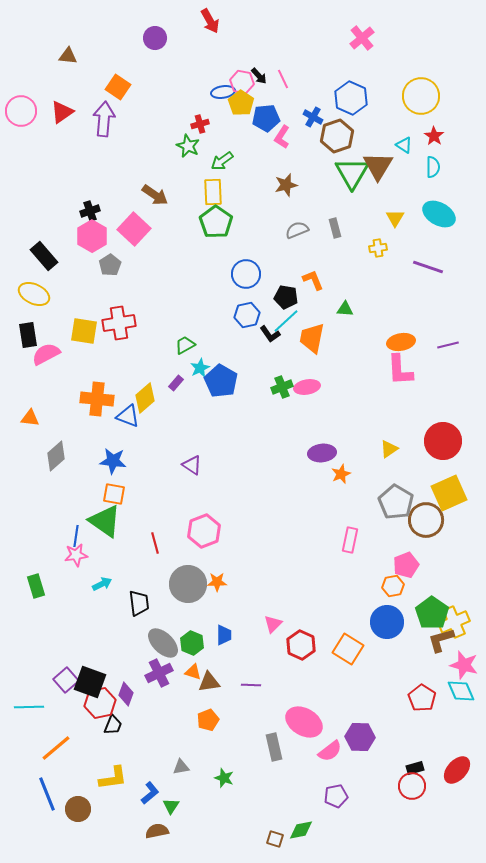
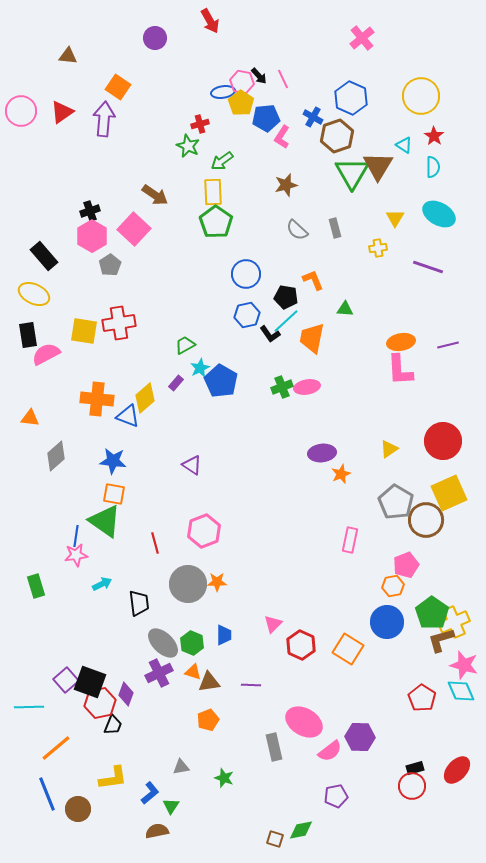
gray semicircle at (297, 230): rotated 115 degrees counterclockwise
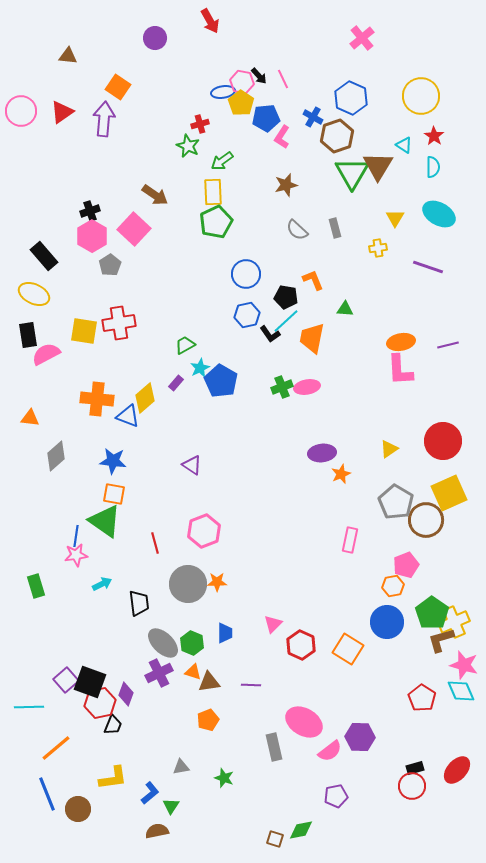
green pentagon at (216, 222): rotated 12 degrees clockwise
blue trapezoid at (224, 635): moved 1 px right, 2 px up
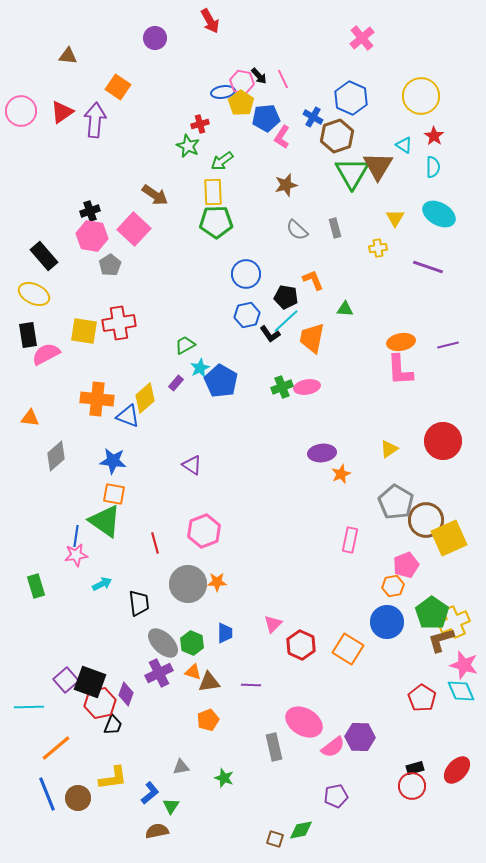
purple arrow at (104, 119): moved 9 px left, 1 px down
green pentagon at (216, 222): rotated 24 degrees clockwise
pink hexagon at (92, 236): rotated 20 degrees counterclockwise
yellow square at (449, 493): moved 45 px down
pink semicircle at (330, 751): moved 3 px right, 4 px up
brown circle at (78, 809): moved 11 px up
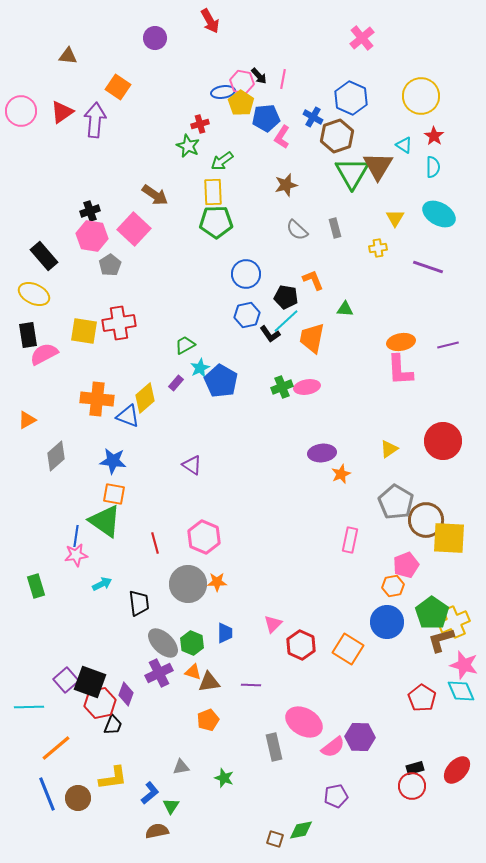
pink line at (283, 79): rotated 36 degrees clockwise
pink semicircle at (46, 354): moved 2 px left
orange triangle at (30, 418): moved 3 px left, 2 px down; rotated 36 degrees counterclockwise
pink hexagon at (204, 531): moved 6 px down; rotated 16 degrees counterclockwise
yellow square at (449, 538): rotated 27 degrees clockwise
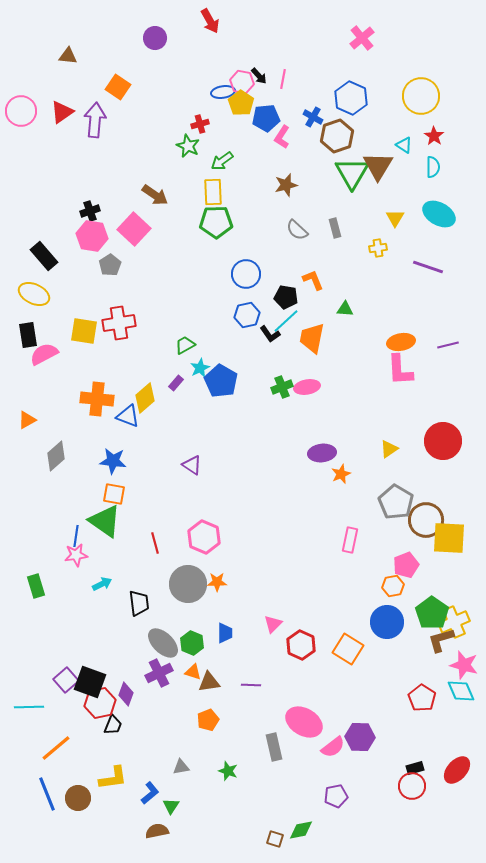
green star at (224, 778): moved 4 px right, 7 px up
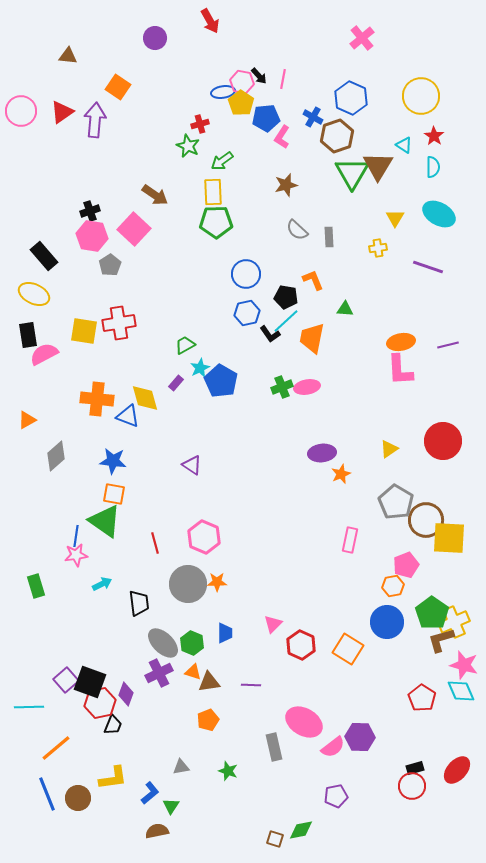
gray rectangle at (335, 228): moved 6 px left, 9 px down; rotated 12 degrees clockwise
blue hexagon at (247, 315): moved 2 px up
yellow diamond at (145, 398): rotated 64 degrees counterclockwise
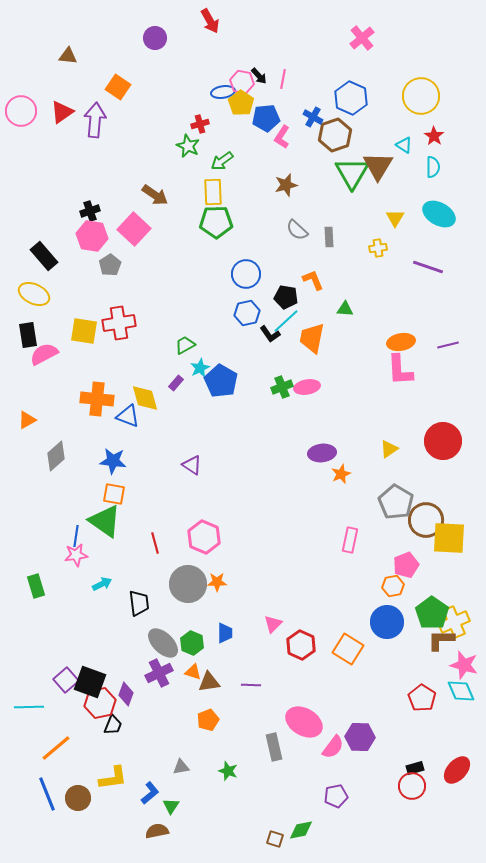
brown hexagon at (337, 136): moved 2 px left, 1 px up
brown L-shape at (441, 640): rotated 16 degrees clockwise
pink semicircle at (333, 747): rotated 15 degrees counterclockwise
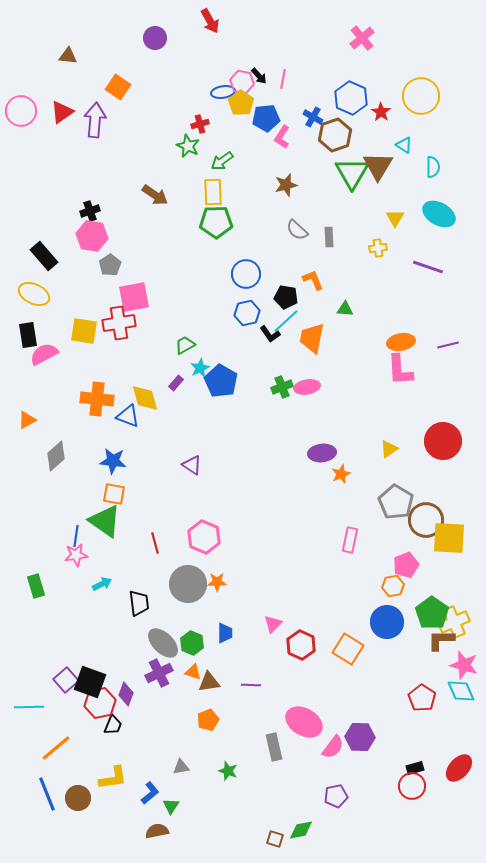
red star at (434, 136): moved 53 px left, 24 px up
pink square at (134, 229): moved 68 px down; rotated 36 degrees clockwise
red ellipse at (457, 770): moved 2 px right, 2 px up
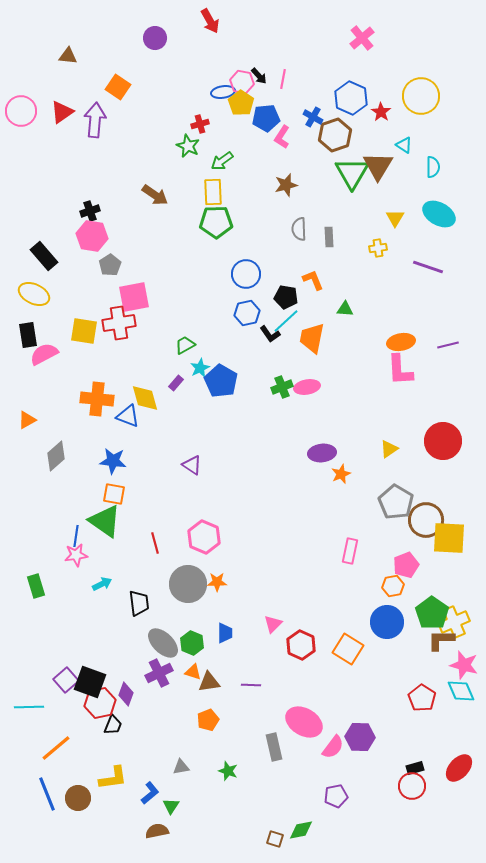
gray semicircle at (297, 230): moved 2 px right, 1 px up; rotated 45 degrees clockwise
pink rectangle at (350, 540): moved 11 px down
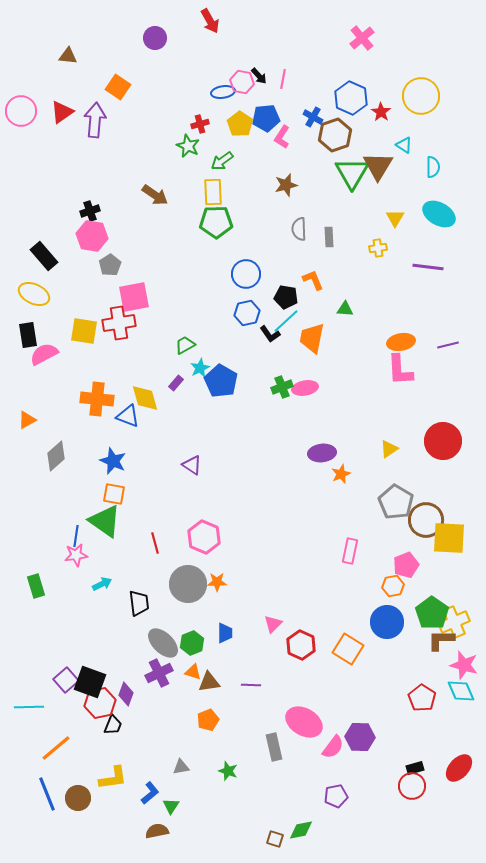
yellow pentagon at (241, 103): moved 1 px left, 21 px down
purple line at (428, 267): rotated 12 degrees counterclockwise
pink ellipse at (307, 387): moved 2 px left, 1 px down
blue star at (113, 461): rotated 16 degrees clockwise
green hexagon at (192, 643): rotated 15 degrees clockwise
